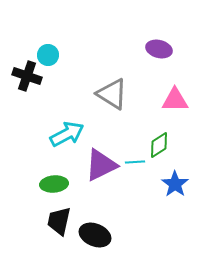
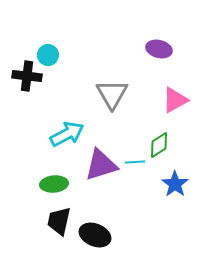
black cross: rotated 12 degrees counterclockwise
gray triangle: rotated 28 degrees clockwise
pink triangle: rotated 28 degrees counterclockwise
purple triangle: rotated 9 degrees clockwise
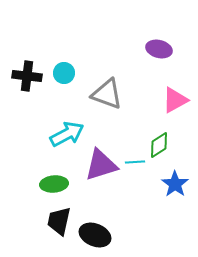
cyan circle: moved 16 px right, 18 px down
gray triangle: moved 5 px left; rotated 40 degrees counterclockwise
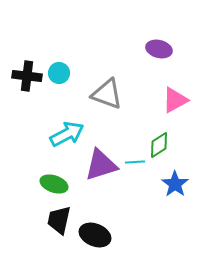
cyan circle: moved 5 px left
green ellipse: rotated 24 degrees clockwise
black trapezoid: moved 1 px up
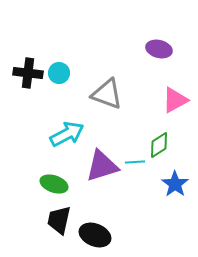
black cross: moved 1 px right, 3 px up
purple triangle: moved 1 px right, 1 px down
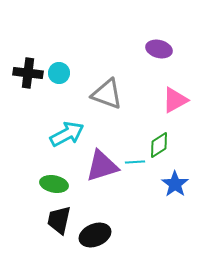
green ellipse: rotated 8 degrees counterclockwise
black ellipse: rotated 44 degrees counterclockwise
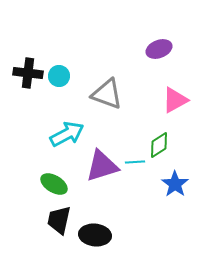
purple ellipse: rotated 35 degrees counterclockwise
cyan circle: moved 3 px down
green ellipse: rotated 20 degrees clockwise
black ellipse: rotated 28 degrees clockwise
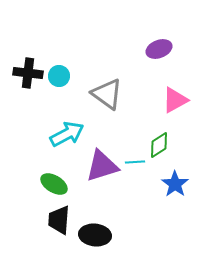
gray triangle: rotated 16 degrees clockwise
black trapezoid: rotated 8 degrees counterclockwise
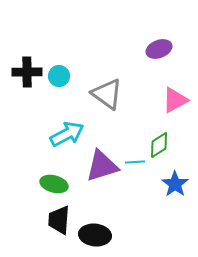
black cross: moved 1 px left, 1 px up; rotated 8 degrees counterclockwise
green ellipse: rotated 16 degrees counterclockwise
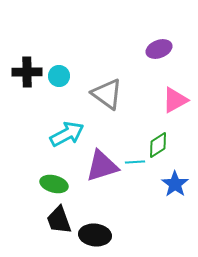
green diamond: moved 1 px left
black trapezoid: rotated 24 degrees counterclockwise
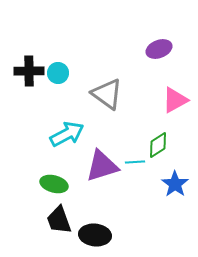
black cross: moved 2 px right, 1 px up
cyan circle: moved 1 px left, 3 px up
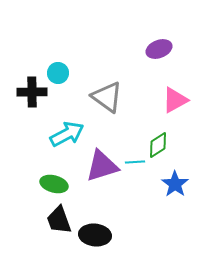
black cross: moved 3 px right, 21 px down
gray triangle: moved 3 px down
